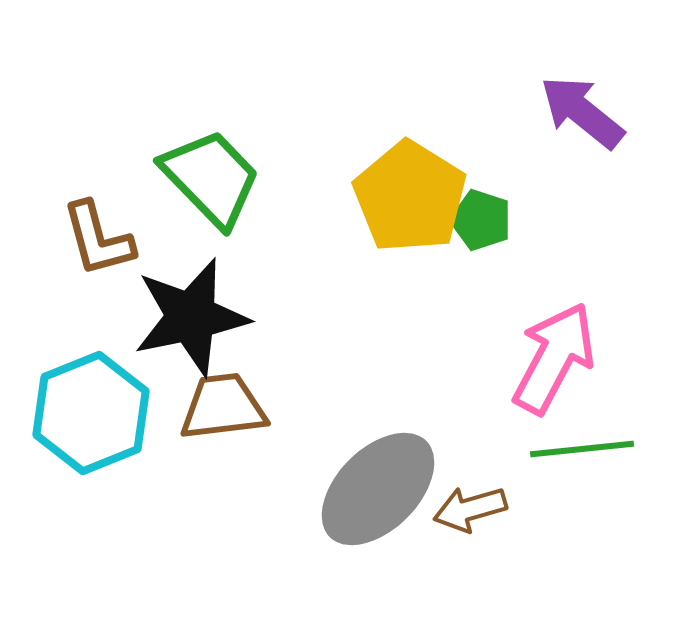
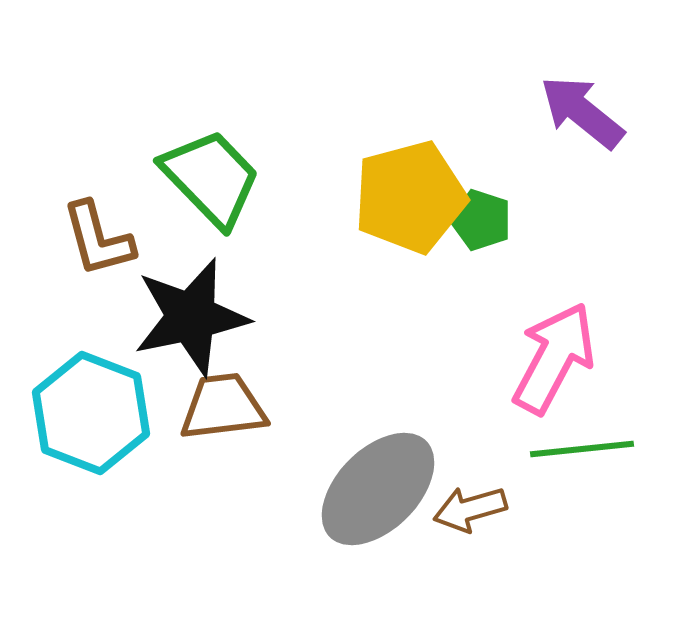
yellow pentagon: rotated 25 degrees clockwise
cyan hexagon: rotated 17 degrees counterclockwise
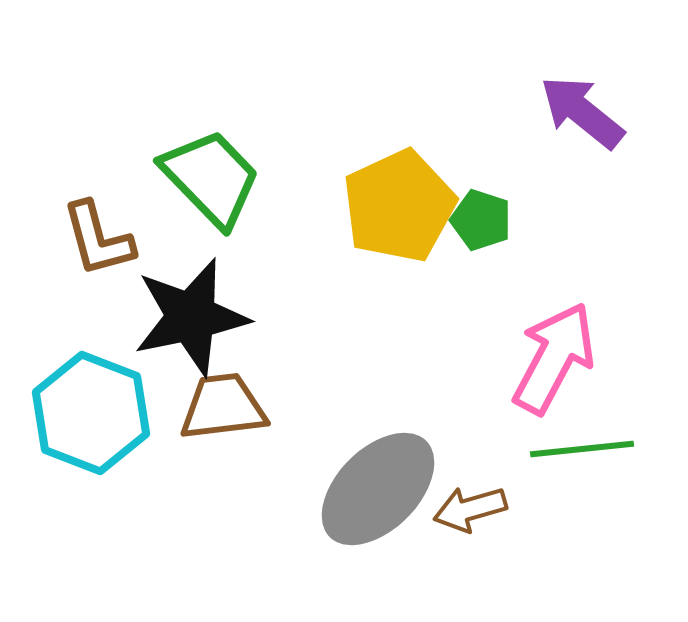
yellow pentagon: moved 11 px left, 9 px down; rotated 10 degrees counterclockwise
